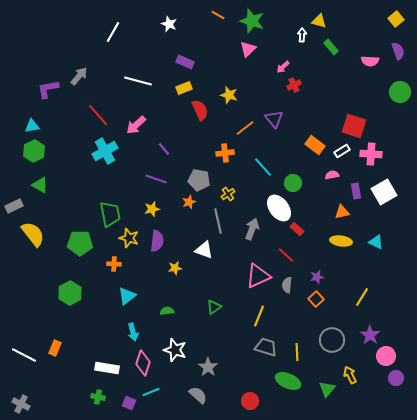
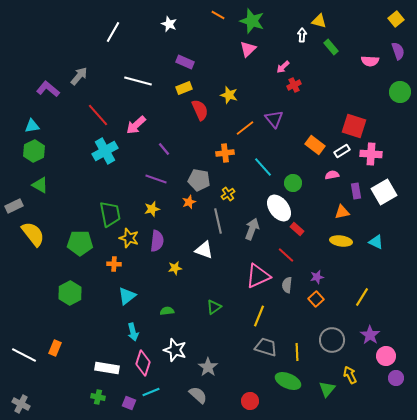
purple L-shape at (48, 89): rotated 50 degrees clockwise
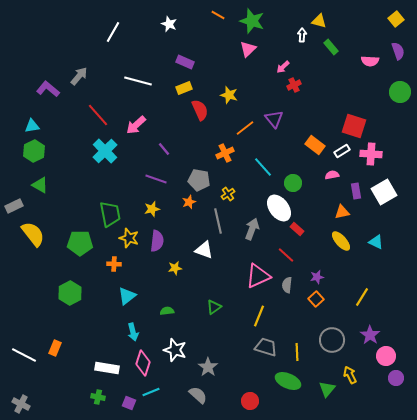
cyan cross at (105, 151): rotated 15 degrees counterclockwise
orange cross at (225, 153): rotated 18 degrees counterclockwise
yellow ellipse at (341, 241): rotated 40 degrees clockwise
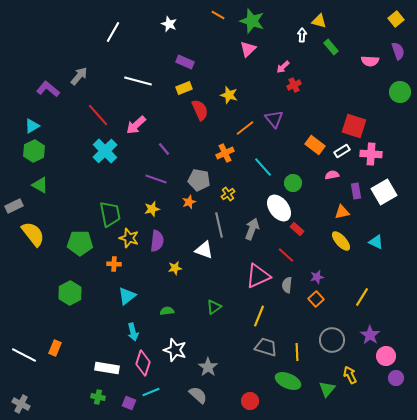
cyan triangle at (32, 126): rotated 21 degrees counterclockwise
gray line at (218, 221): moved 1 px right, 4 px down
